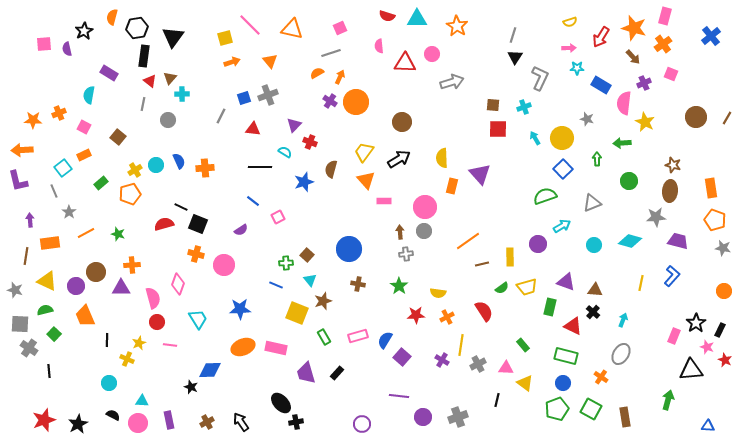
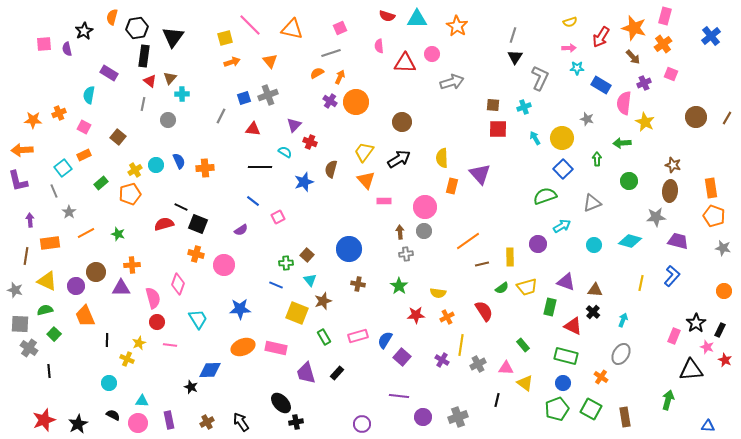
orange pentagon at (715, 220): moved 1 px left, 4 px up
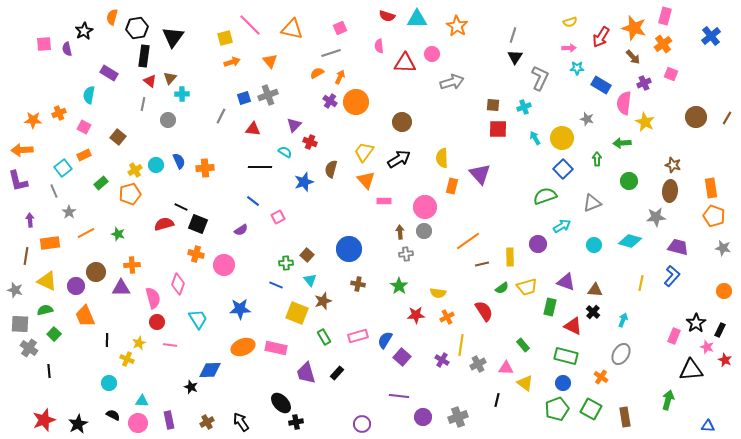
purple trapezoid at (678, 241): moved 6 px down
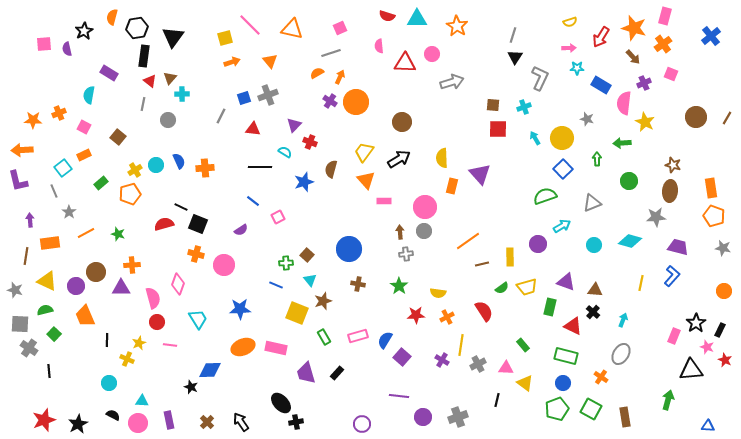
brown cross at (207, 422): rotated 16 degrees counterclockwise
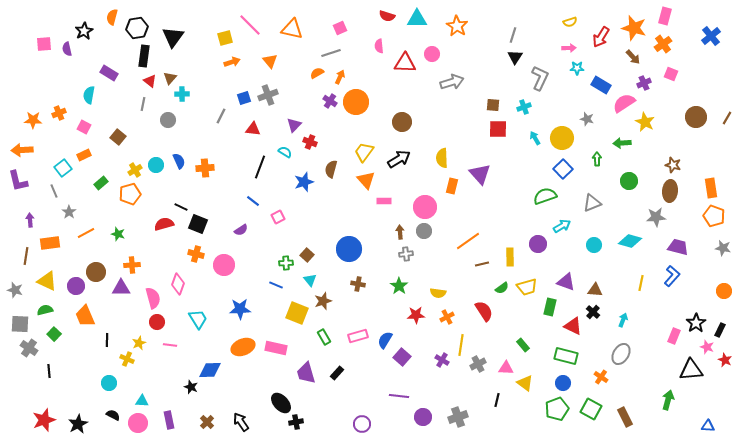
pink semicircle at (624, 103): rotated 50 degrees clockwise
black line at (260, 167): rotated 70 degrees counterclockwise
brown rectangle at (625, 417): rotated 18 degrees counterclockwise
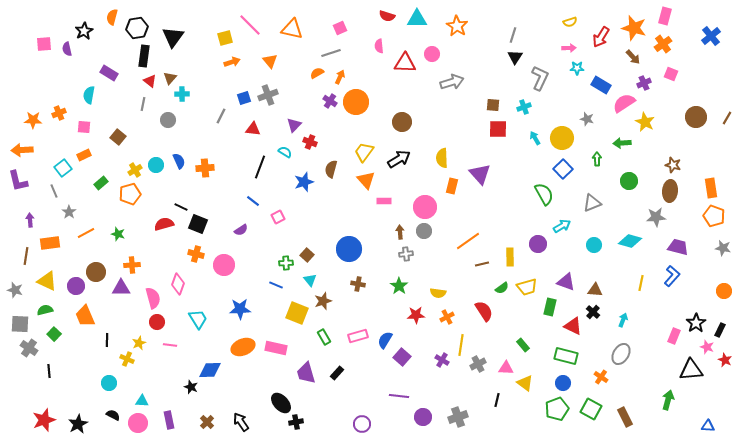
pink square at (84, 127): rotated 24 degrees counterclockwise
green semicircle at (545, 196): moved 1 px left, 2 px up; rotated 80 degrees clockwise
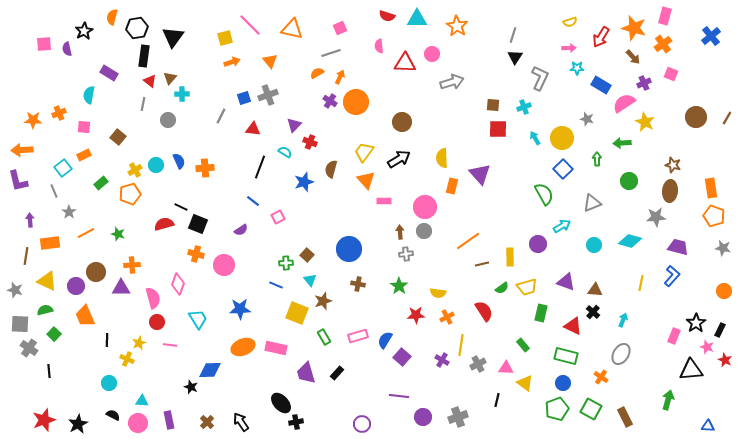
green rectangle at (550, 307): moved 9 px left, 6 px down
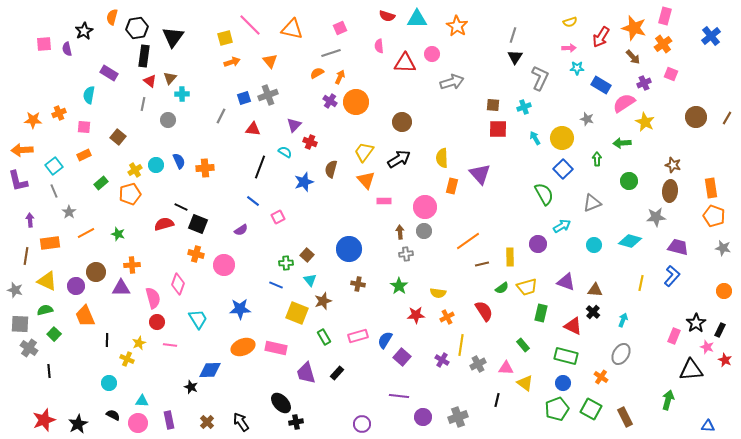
cyan square at (63, 168): moved 9 px left, 2 px up
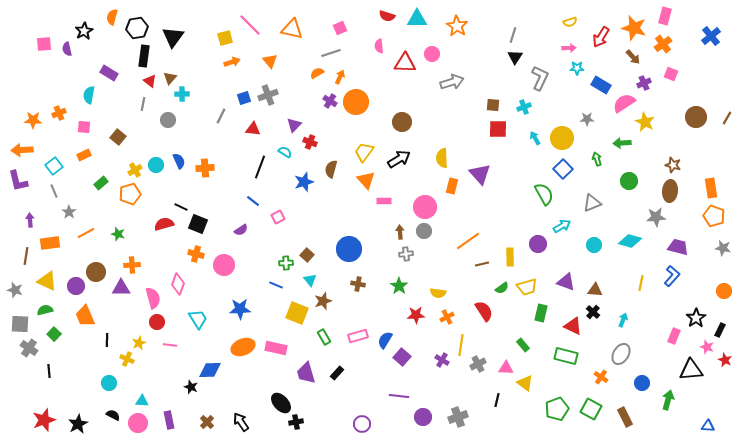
gray star at (587, 119): rotated 16 degrees counterclockwise
green arrow at (597, 159): rotated 16 degrees counterclockwise
black star at (696, 323): moved 5 px up
blue circle at (563, 383): moved 79 px right
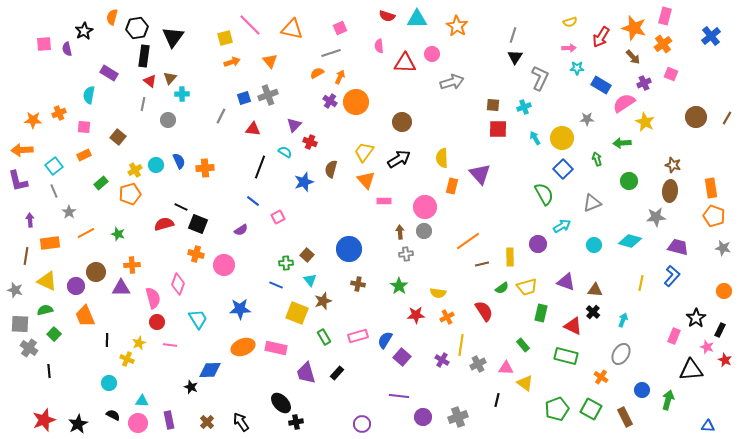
blue circle at (642, 383): moved 7 px down
